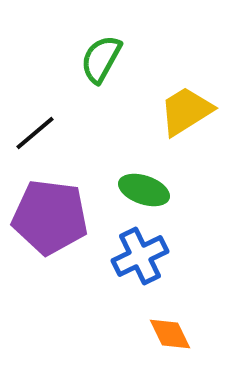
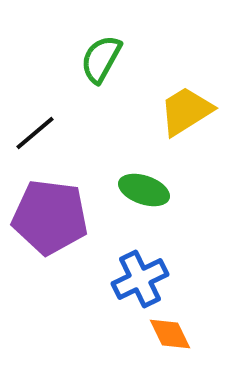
blue cross: moved 23 px down
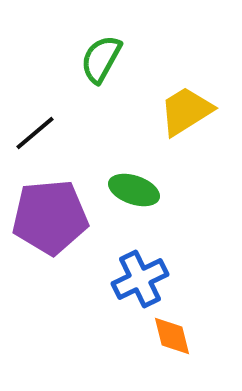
green ellipse: moved 10 px left
purple pentagon: rotated 12 degrees counterclockwise
orange diamond: moved 2 px right, 2 px down; rotated 12 degrees clockwise
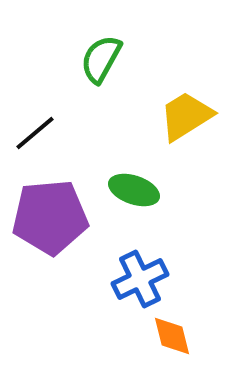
yellow trapezoid: moved 5 px down
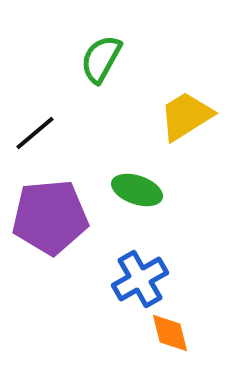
green ellipse: moved 3 px right
blue cross: rotated 4 degrees counterclockwise
orange diamond: moved 2 px left, 3 px up
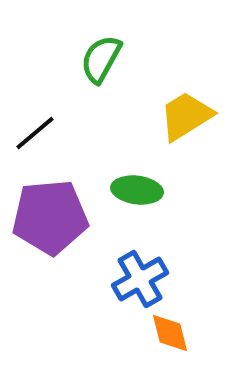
green ellipse: rotated 12 degrees counterclockwise
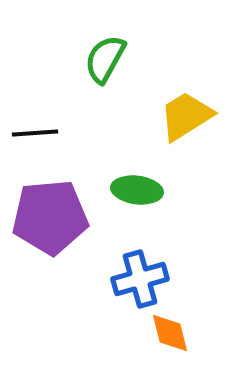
green semicircle: moved 4 px right
black line: rotated 36 degrees clockwise
blue cross: rotated 14 degrees clockwise
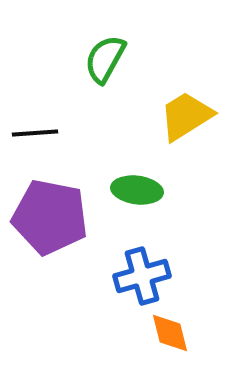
purple pentagon: rotated 16 degrees clockwise
blue cross: moved 2 px right, 3 px up
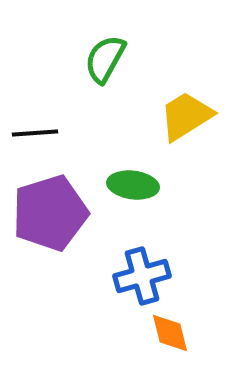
green ellipse: moved 4 px left, 5 px up
purple pentagon: moved 4 px up; rotated 28 degrees counterclockwise
